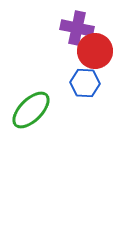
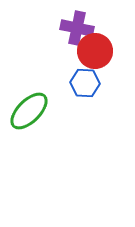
green ellipse: moved 2 px left, 1 px down
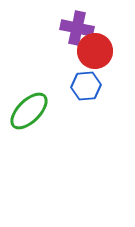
blue hexagon: moved 1 px right, 3 px down; rotated 8 degrees counterclockwise
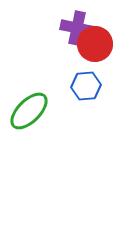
red circle: moved 7 px up
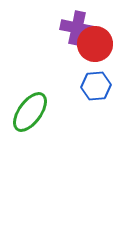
blue hexagon: moved 10 px right
green ellipse: moved 1 px right, 1 px down; rotated 9 degrees counterclockwise
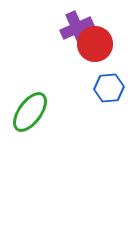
purple cross: rotated 36 degrees counterclockwise
blue hexagon: moved 13 px right, 2 px down
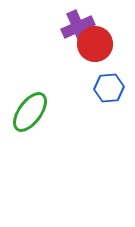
purple cross: moved 1 px right, 1 px up
